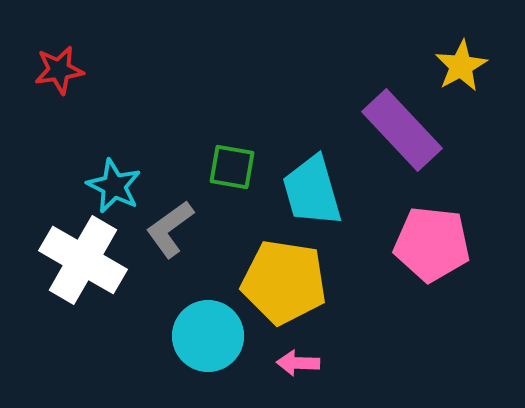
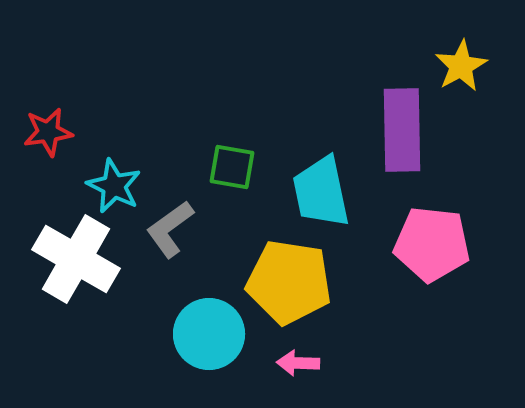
red star: moved 11 px left, 62 px down
purple rectangle: rotated 42 degrees clockwise
cyan trapezoid: moved 9 px right, 1 px down; rotated 4 degrees clockwise
white cross: moved 7 px left, 1 px up
yellow pentagon: moved 5 px right
cyan circle: moved 1 px right, 2 px up
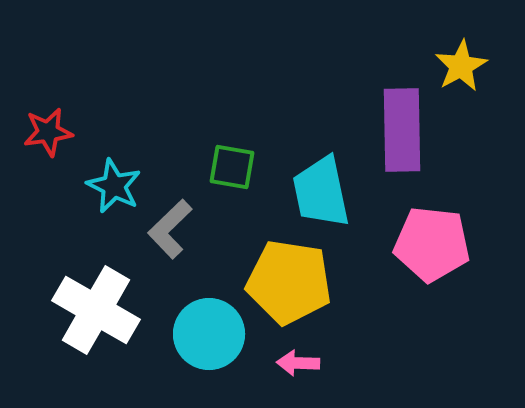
gray L-shape: rotated 8 degrees counterclockwise
white cross: moved 20 px right, 51 px down
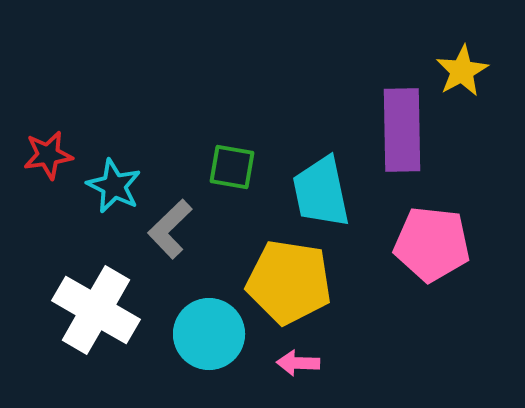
yellow star: moved 1 px right, 5 px down
red star: moved 23 px down
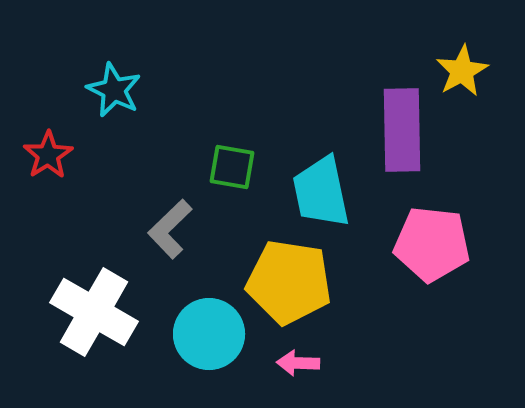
red star: rotated 24 degrees counterclockwise
cyan star: moved 96 px up
white cross: moved 2 px left, 2 px down
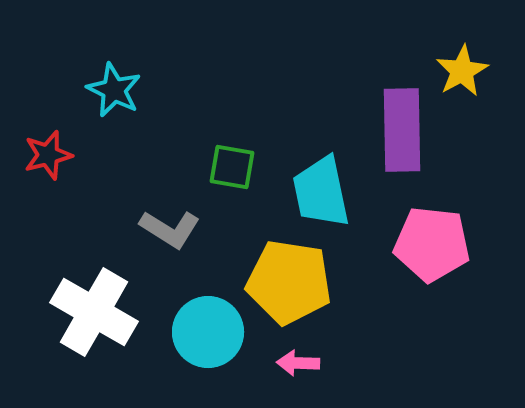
red star: rotated 18 degrees clockwise
gray L-shape: rotated 104 degrees counterclockwise
cyan circle: moved 1 px left, 2 px up
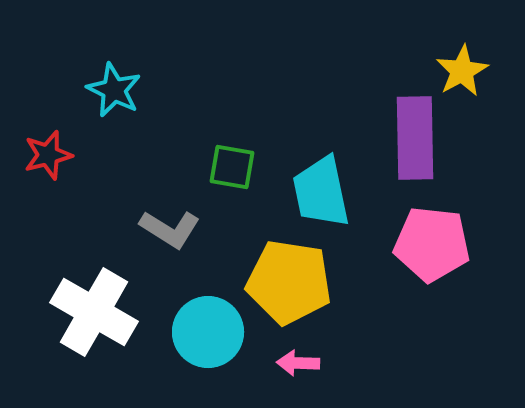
purple rectangle: moved 13 px right, 8 px down
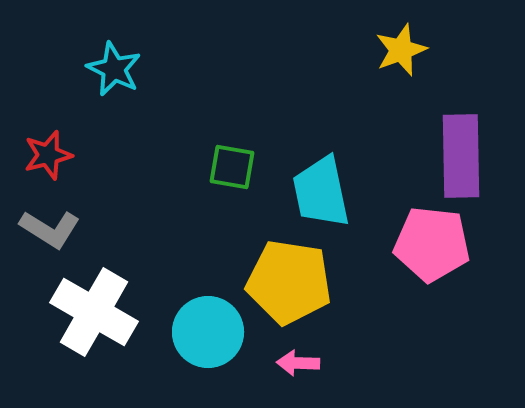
yellow star: moved 61 px left, 21 px up; rotated 8 degrees clockwise
cyan star: moved 21 px up
purple rectangle: moved 46 px right, 18 px down
gray L-shape: moved 120 px left
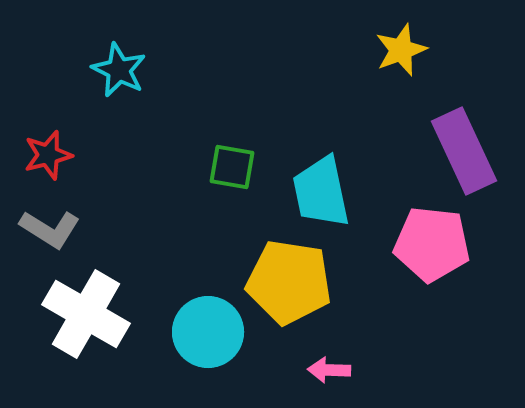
cyan star: moved 5 px right, 1 px down
purple rectangle: moved 3 px right, 5 px up; rotated 24 degrees counterclockwise
white cross: moved 8 px left, 2 px down
pink arrow: moved 31 px right, 7 px down
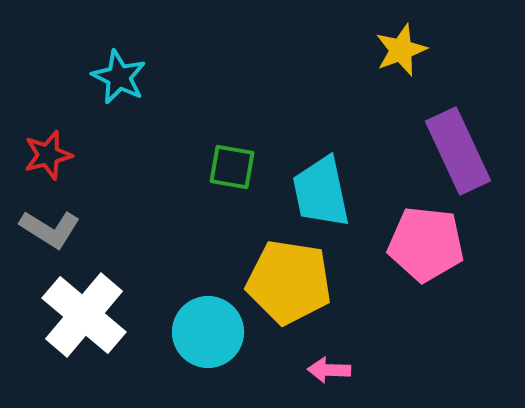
cyan star: moved 7 px down
purple rectangle: moved 6 px left
pink pentagon: moved 6 px left
white cross: moved 2 px left, 1 px down; rotated 10 degrees clockwise
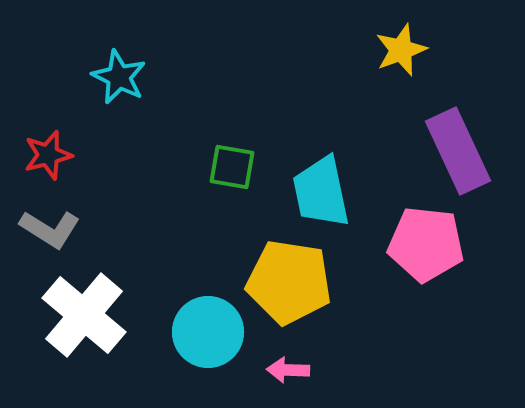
pink arrow: moved 41 px left
